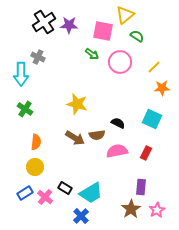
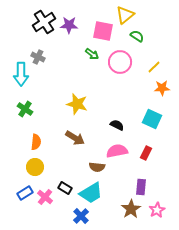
black semicircle: moved 1 px left, 2 px down
brown semicircle: moved 32 px down; rotated 14 degrees clockwise
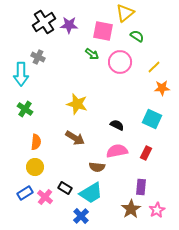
yellow triangle: moved 2 px up
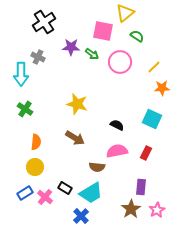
purple star: moved 2 px right, 22 px down
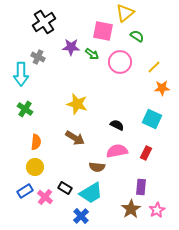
blue rectangle: moved 2 px up
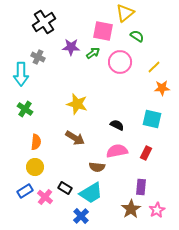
green arrow: moved 1 px right, 1 px up; rotated 72 degrees counterclockwise
cyan square: rotated 12 degrees counterclockwise
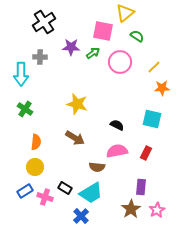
gray cross: moved 2 px right; rotated 24 degrees counterclockwise
pink cross: rotated 21 degrees counterclockwise
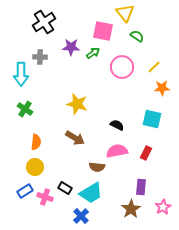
yellow triangle: rotated 30 degrees counterclockwise
pink circle: moved 2 px right, 5 px down
pink star: moved 6 px right, 3 px up
